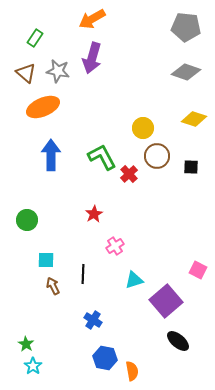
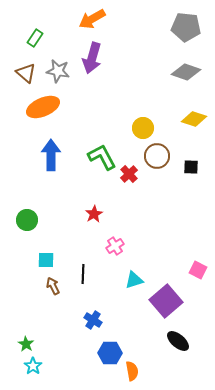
blue hexagon: moved 5 px right, 5 px up; rotated 10 degrees counterclockwise
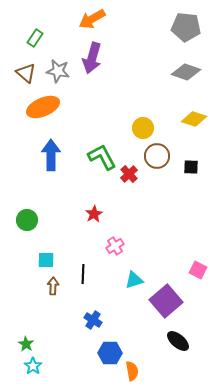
brown arrow: rotated 30 degrees clockwise
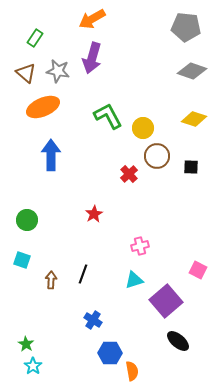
gray diamond: moved 6 px right, 1 px up
green L-shape: moved 6 px right, 41 px up
pink cross: moved 25 px right; rotated 18 degrees clockwise
cyan square: moved 24 px left; rotated 18 degrees clockwise
black line: rotated 18 degrees clockwise
brown arrow: moved 2 px left, 6 px up
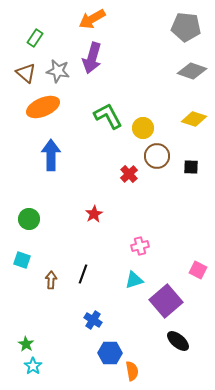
green circle: moved 2 px right, 1 px up
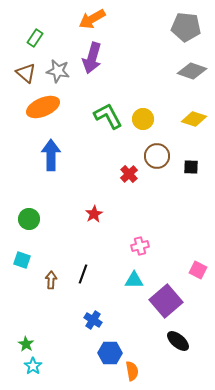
yellow circle: moved 9 px up
cyan triangle: rotated 18 degrees clockwise
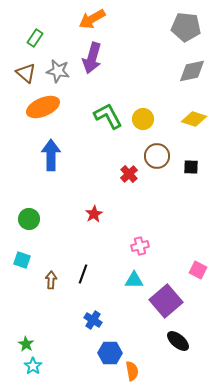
gray diamond: rotated 32 degrees counterclockwise
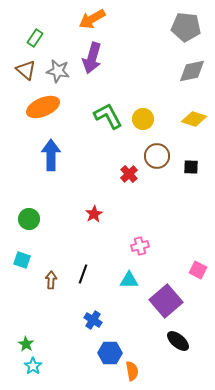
brown triangle: moved 3 px up
cyan triangle: moved 5 px left
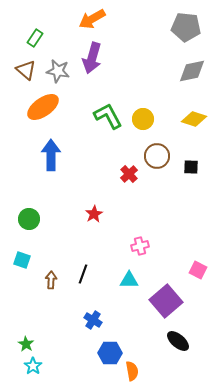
orange ellipse: rotated 12 degrees counterclockwise
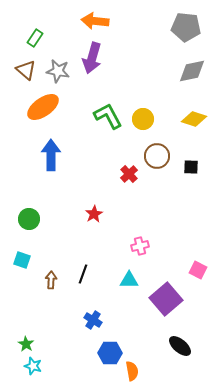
orange arrow: moved 3 px right, 2 px down; rotated 36 degrees clockwise
purple square: moved 2 px up
black ellipse: moved 2 px right, 5 px down
cyan star: rotated 18 degrees counterclockwise
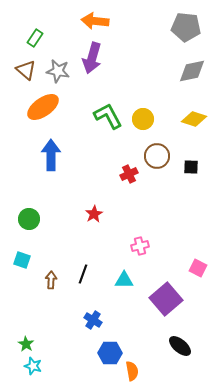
red cross: rotated 18 degrees clockwise
pink square: moved 2 px up
cyan triangle: moved 5 px left
